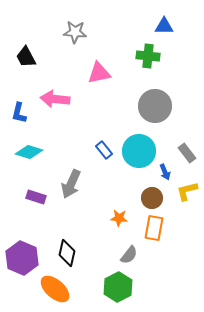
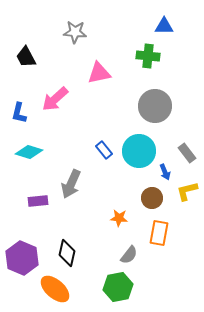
pink arrow: rotated 48 degrees counterclockwise
purple rectangle: moved 2 px right, 4 px down; rotated 24 degrees counterclockwise
orange rectangle: moved 5 px right, 5 px down
green hexagon: rotated 16 degrees clockwise
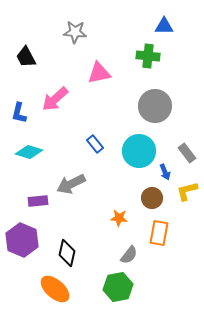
blue rectangle: moved 9 px left, 6 px up
gray arrow: rotated 40 degrees clockwise
purple hexagon: moved 18 px up
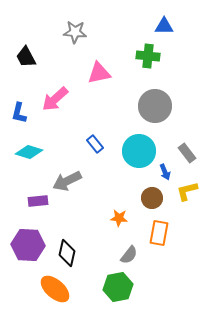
gray arrow: moved 4 px left, 3 px up
purple hexagon: moved 6 px right, 5 px down; rotated 20 degrees counterclockwise
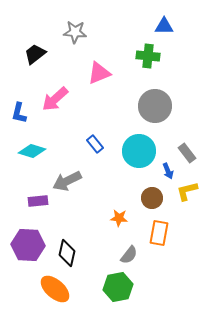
black trapezoid: moved 9 px right, 3 px up; rotated 80 degrees clockwise
pink triangle: rotated 10 degrees counterclockwise
cyan diamond: moved 3 px right, 1 px up
blue arrow: moved 3 px right, 1 px up
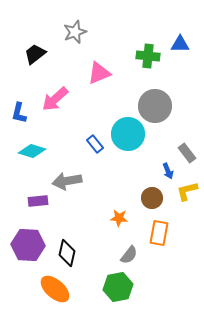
blue triangle: moved 16 px right, 18 px down
gray star: rotated 25 degrees counterclockwise
cyan circle: moved 11 px left, 17 px up
gray arrow: rotated 16 degrees clockwise
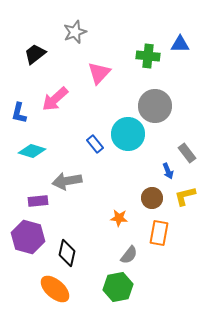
pink triangle: rotated 25 degrees counterclockwise
yellow L-shape: moved 2 px left, 5 px down
purple hexagon: moved 8 px up; rotated 12 degrees clockwise
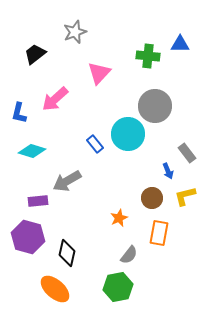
gray arrow: rotated 20 degrees counterclockwise
orange star: rotated 30 degrees counterclockwise
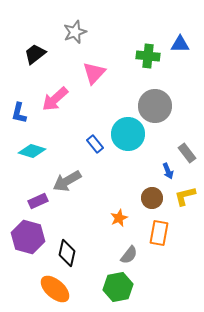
pink triangle: moved 5 px left
purple rectangle: rotated 18 degrees counterclockwise
